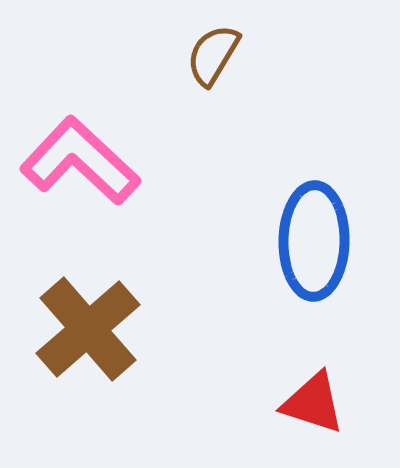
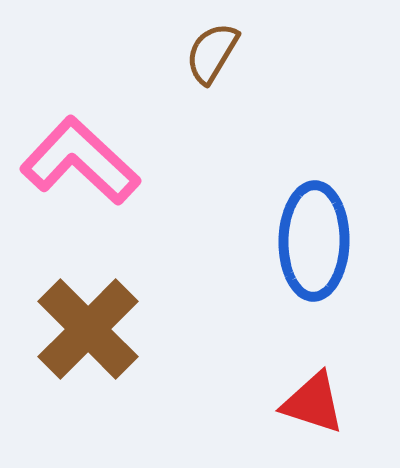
brown semicircle: moved 1 px left, 2 px up
brown cross: rotated 4 degrees counterclockwise
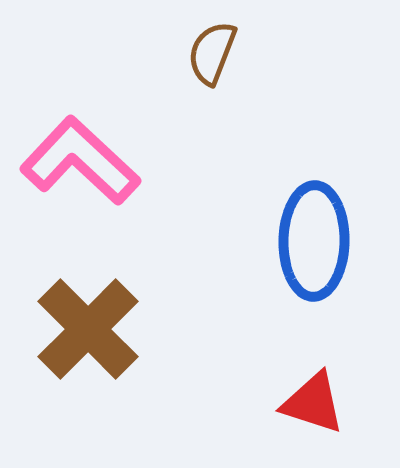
brown semicircle: rotated 10 degrees counterclockwise
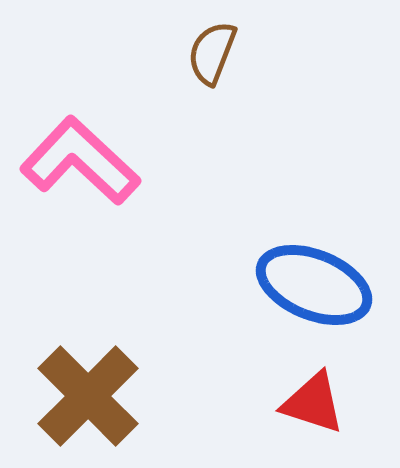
blue ellipse: moved 44 px down; rotated 69 degrees counterclockwise
brown cross: moved 67 px down
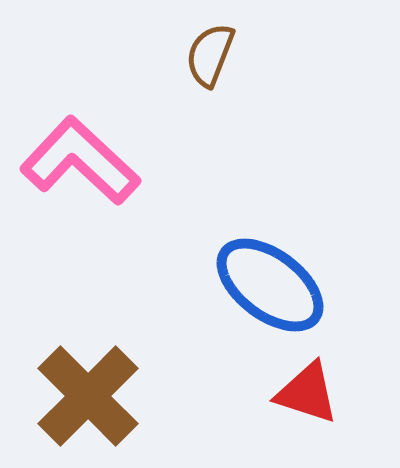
brown semicircle: moved 2 px left, 2 px down
blue ellipse: moved 44 px left; rotated 15 degrees clockwise
red triangle: moved 6 px left, 10 px up
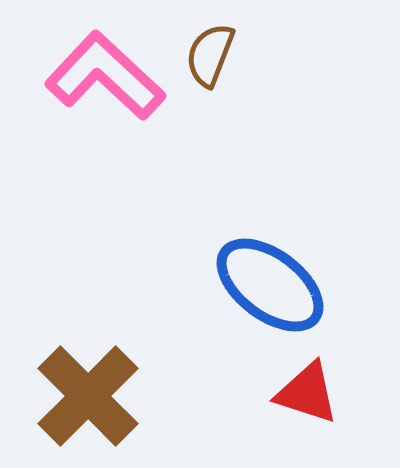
pink L-shape: moved 25 px right, 85 px up
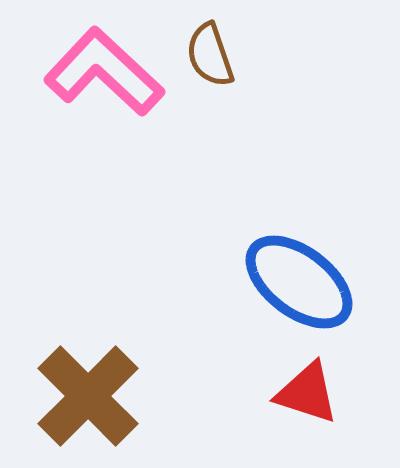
brown semicircle: rotated 40 degrees counterclockwise
pink L-shape: moved 1 px left, 4 px up
blue ellipse: moved 29 px right, 3 px up
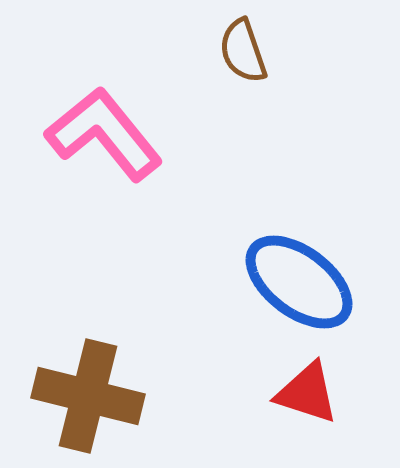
brown semicircle: moved 33 px right, 4 px up
pink L-shape: moved 62 px down; rotated 8 degrees clockwise
brown cross: rotated 31 degrees counterclockwise
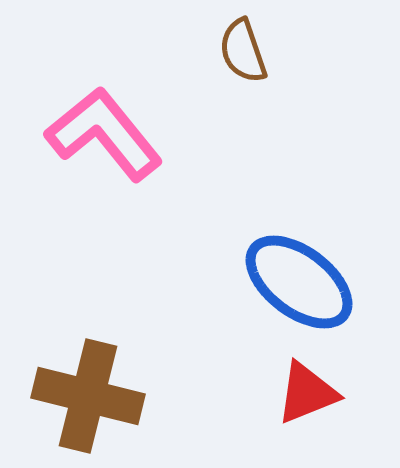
red triangle: rotated 40 degrees counterclockwise
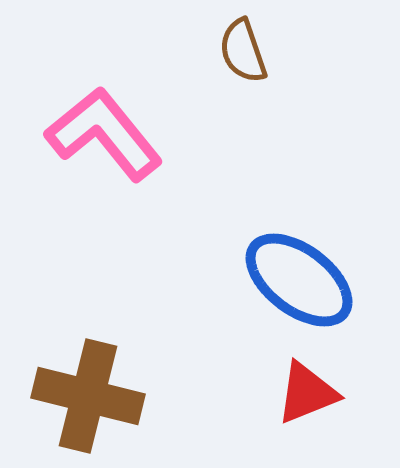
blue ellipse: moved 2 px up
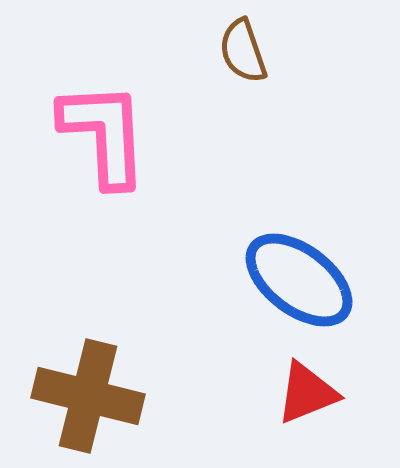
pink L-shape: rotated 36 degrees clockwise
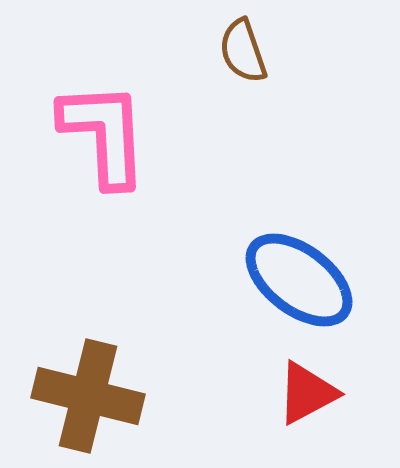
red triangle: rotated 6 degrees counterclockwise
